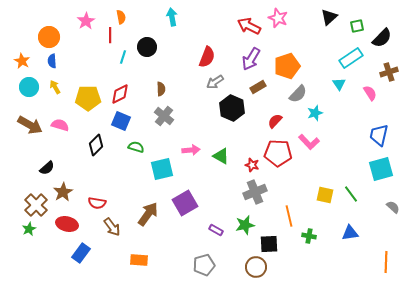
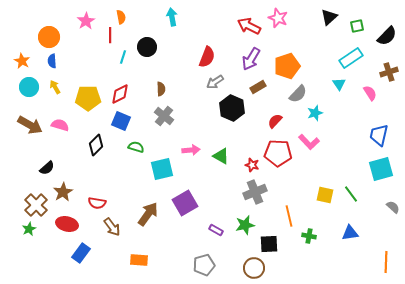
black semicircle at (382, 38): moved 5 px right, 2 px up
brown circle at (256, 267): moved 2 px left, 1 px down
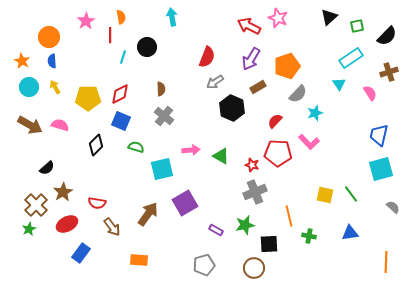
red ellipse at (67, 224): rotated 40 degrees counterclockwise
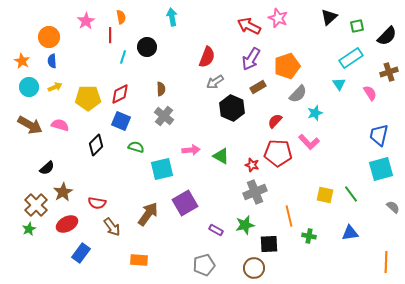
yellow arrow at (55, 87): rotated 96 degrees clockwise
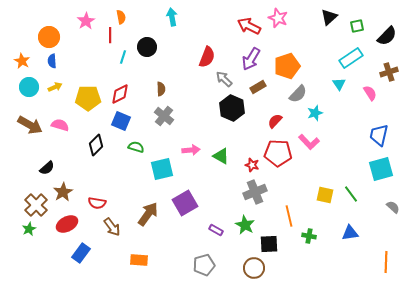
gray arrow at (215, 82): moved 9 px right, 3 px up; rotated 78 degrees clockwise
green star at (245, 225): rotated 30 degrees counterclockwise
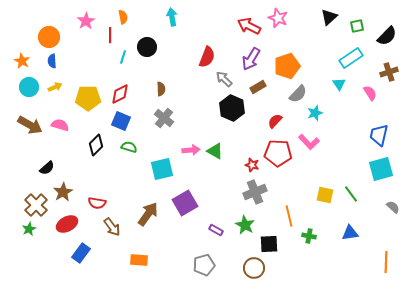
orange semicircle at (121, 17): moved 2 px right
gray cross at (164, 116): moved 2 px down
green semicircle at (136, 147): moved 7 px left
green triangle at (221, 156): moved 6 px left, 5 px up
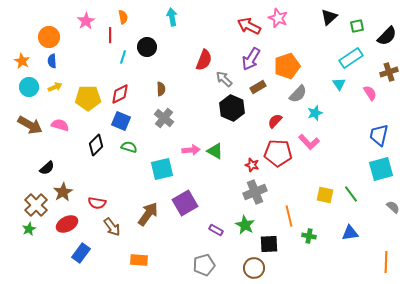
red semicircle at (207, 57): moved 3 px left, 3 px down
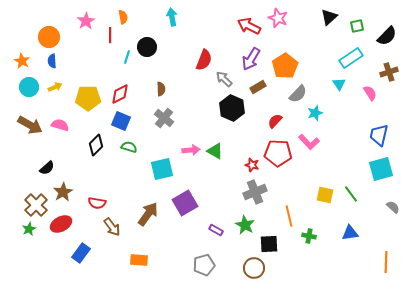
cyan line at (123, 57): moved 4 px right
orange pentagon at (287, 66): moved 2 px left; rotated 15 degrees counterclockwise
red ellipse at (67, 224): moved 6 px left
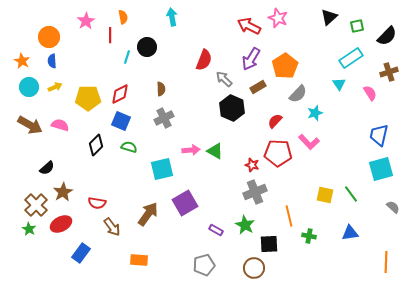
gray cross at (164, 118): rotated 24 degrees clockwise
green star at (29, 229): rotated 16 degrees counterclockwise
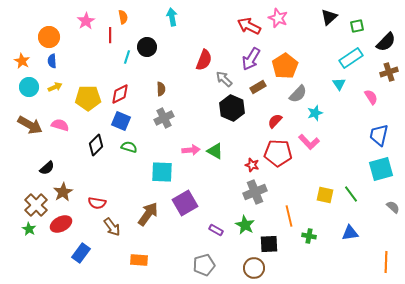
black semicircle at (387, 36): moved 1 px left, 6 px down
pink semicircle at (370, 93): moved 1 px right, 4 px down
cyan square at (162, 169): moved 3 px down; rotated 15 degrees clockwise
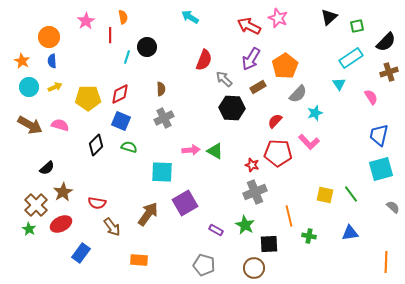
cyan arrow at (172, 17): moved 18 px right; rotated 48 degrees counterclockwise
black hexagon at (232, 108): rotated 20 degrees counterclockwise
gray pentagon at (204, 265): rotated 30 degrees clockwise
